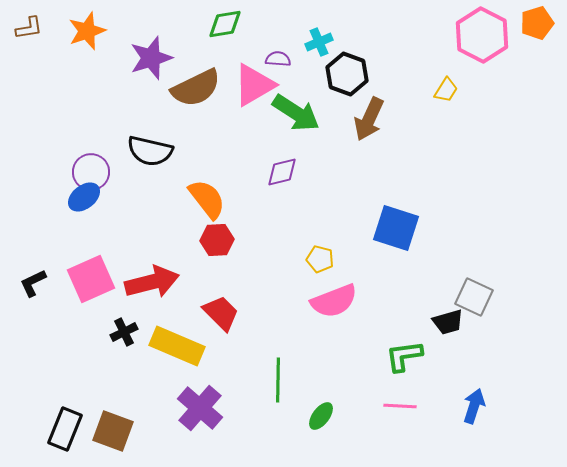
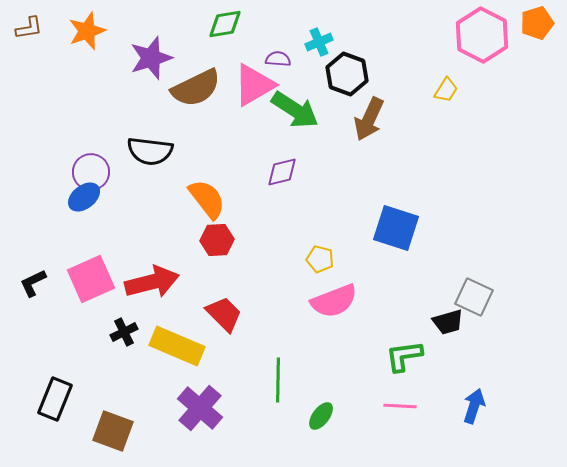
green arrow: moved 1 px left, 3 px up
black semicircle: rotated 6 degrees counterclockwise
red trapezoid: moved 3 px right, 1 px down
black rectangle: moved 10 px left, 30 px up
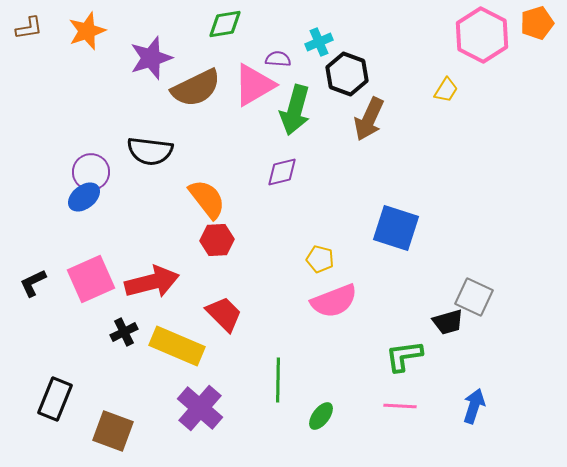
green arrow: rotated 72 degrees clockwise
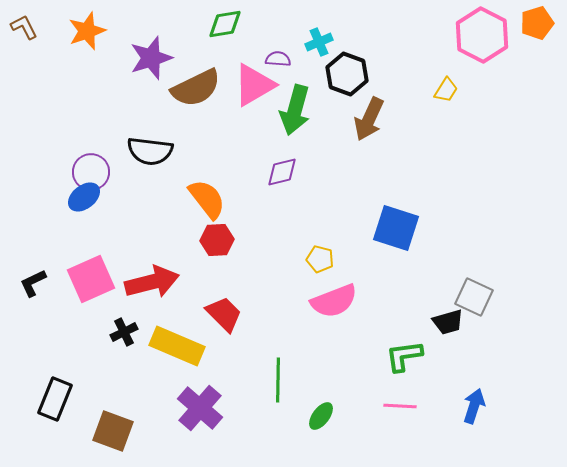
brown L-shape: moved 5 px left, 1 px up; rotated 108 degrees counterclockwise
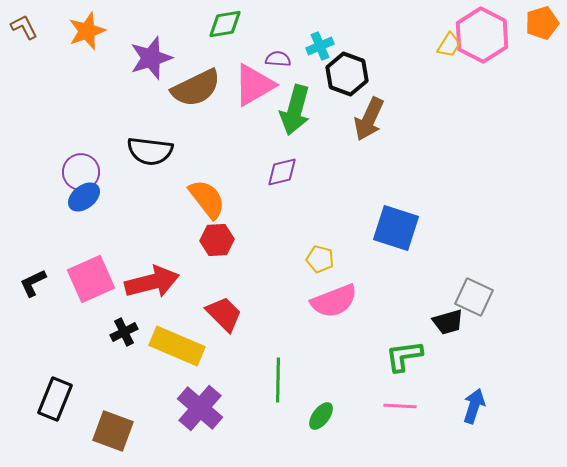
orange pentagon: moved 5 px right
cyan cross: moved 1 px right, 4 px down
yellow trapezoid: moved 3 px right, 45 px up
purple circle: moved 10 px left
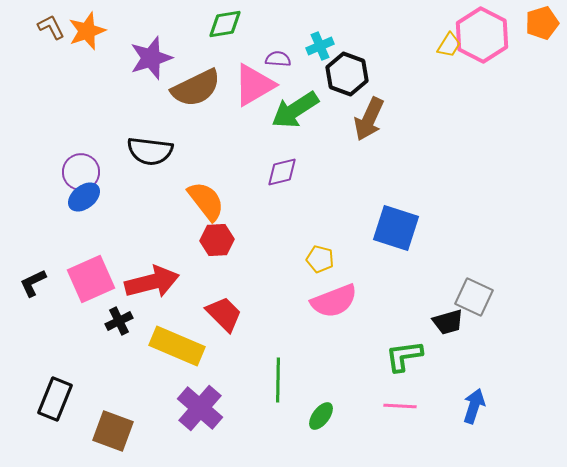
brown L-shape: moved 27 px right
green arrow: rotated 42 degrees clockwise
orange semicircle: moved 1 px left, 2 px down
black cross: moved 5 px left, 11 px up
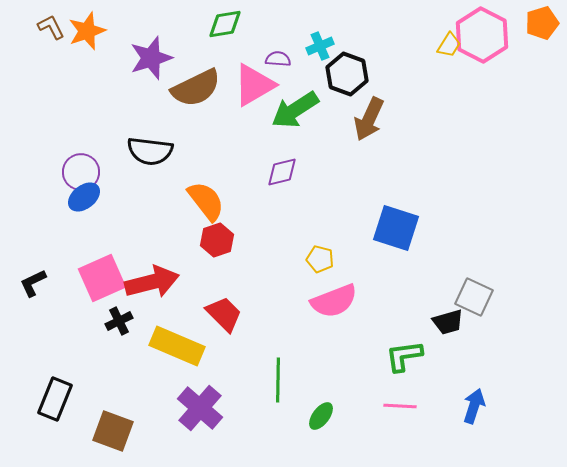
red hexagon: rotated 16 degrees counterclockwise
pink square: moved 11 px right, 1 px up
